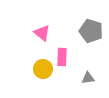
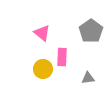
gray pentagon: rotated 20 degrees clockwise
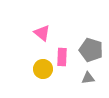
gray pentagon: moved 19 px down; rotated 20 degrees counterclockwise
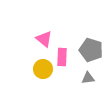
pink triangle: moved 2 px right, 6 px down
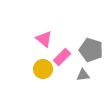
pink rectangle: rotated 42 degrees clockwise
gray triangle: moved 5 px left, 3 px up
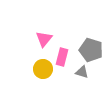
pink triangle: rotated 30 degrees clockwise
pink rectangle: rotated 30 degrees counterclockwise
gray triangle: moved 1 px left, 3 px up; rotated 24 degrees clockwise
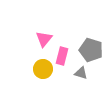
pink rectangle: moved 1 px up
gray triangle: moved 1 px left, 1 px down
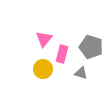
gray pentagon: moved 3 px up
pink rectangle: moved 2 px up
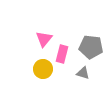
gray pentagon: rotated 10 degrees counterclockwise
gray triangle: moved 2 px right
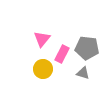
pink triangle: moved 2 px left
gray pentagon: moved 4 px left, 1 px down
pink rectangle: rotated 12 degrees clockwise
